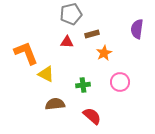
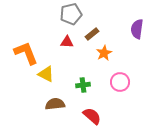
brown rectangle: rotated 24 degrees counterclockwise
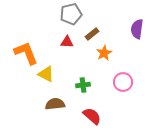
pink circle: moved 3 px right
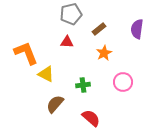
brown rectangle: moved 7 px right, 5 px up
brown semicircle: rotated 42 degrees counterclockwise
red semicircle: moved 1 px left, 2 px down
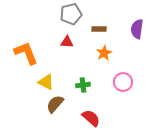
brown rectangle: rotated 40 degrees clockwise
yellow triangle: moved 8 px down
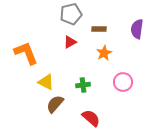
red triangle: moved 3 px right; rotated 32 degrees counterclockwise
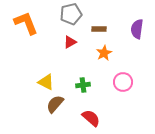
orange L-shape: moved 30 px up
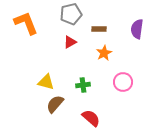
yellow triangle: rotated 12 degrees counterclockwise
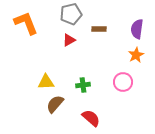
red triangle: moved 1 px left, 2 px up
orange star: moved 32 px right, 2 px down
yellow triangle: rotated 18 degrees counterclockwise
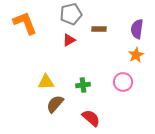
orange L-shape: moved 1 px left
